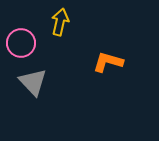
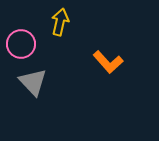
pink circle: moved 1 px down
orange L-shape: rotated 148 degrees counterclockwise
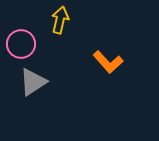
yellow arrow: moved 2 px up
gray triangle: rotated 40 degrees clockwise
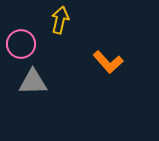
gray triangle: rotated 32 degrees clockwise
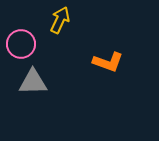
yellow arrow: rotated 12 degrees clockwise
orange L-shape: rotated 28 degrees counterclockwise
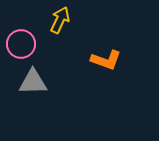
orange L-shape: moved 2 px left, 2 px up
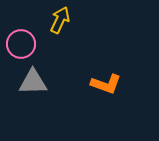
orange L-shape: moved 24 px down
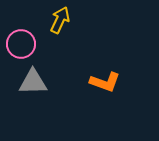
orange L-shape: moved 1 px left, 2 px up
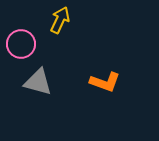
gray triangle: moved 5 px right; rotated 16 degrees clockwise
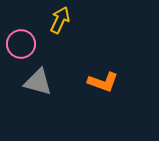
orange L-shape: moved 2 px left
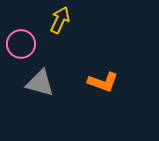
gray triangle: moved 2 px right, 1 px down
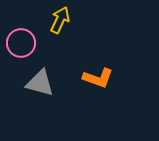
pink circle: moved 1 px up
orange L-shape: moved 5 px left, 4 px up
